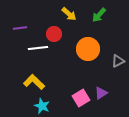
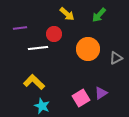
yellow arrow: moved 2 px left
gray triangle: moved 2 px left, 3 px up
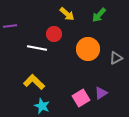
purple line: moved 10 px left, 2 px up
white line: moved 1 px left; rotated 18 degrees clockwise
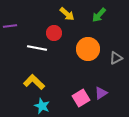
red circle: moved 1 px up
